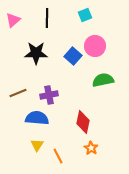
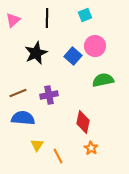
black star: rotated 25 degrees counterclockwise
blue semicircle: moved 14 px left
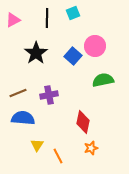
cyan square: moved 12 px left, 2 px up
pink triangle: rotated 14 degrees clockwise
black star: rotated 10 degrees counterclockwise
orange star: rotated 24 degrees clockwise
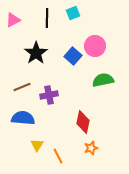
brown line: moved 4 px right, 6 px up
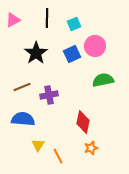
cyan square: moved 1 px right, 11 px down
blue square: moved 1 px left, 2 px up; rotated 24 degrees clockwise
blue semicircle: moved 1 px down
yellow triangle: moved 1 px right
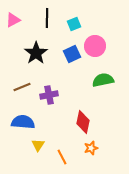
blue semicircle: moved 3 px down
orange line: moved 4 px right, 1 px down
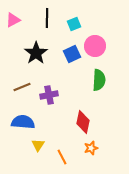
green semicircle: moved 4 px left; rotated 105 degrees clockwise
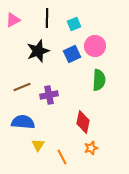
black star: moved 2 px right, 2 px up; rotated 15 degrees clockwise
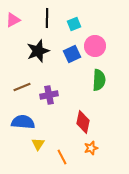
yellow triangle: moved 1 px up
